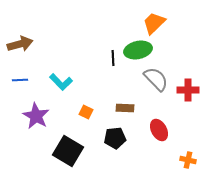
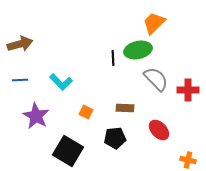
red ellipse: rotated 15 degrees counterclockwise
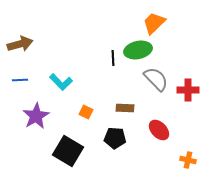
purple star: rotated 12 degrees clockwise
black pentagon: rotated 10 degrees clockwise
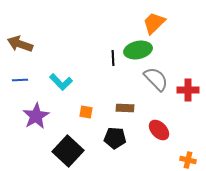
brown arrow: rotated 145 degrees counterclockwise
orange square: rotated 16 degrees counterclockwise
black square: rotated 12 degrees clockwise
